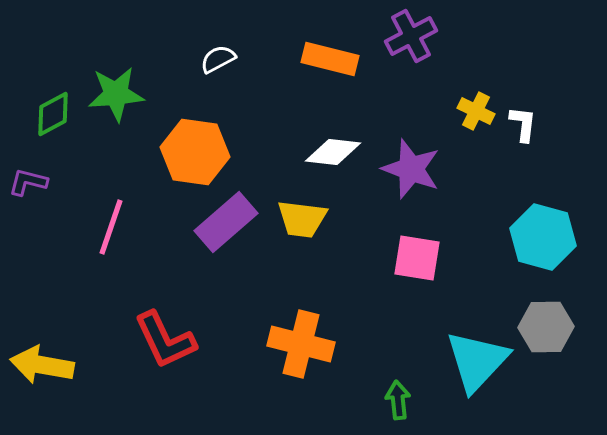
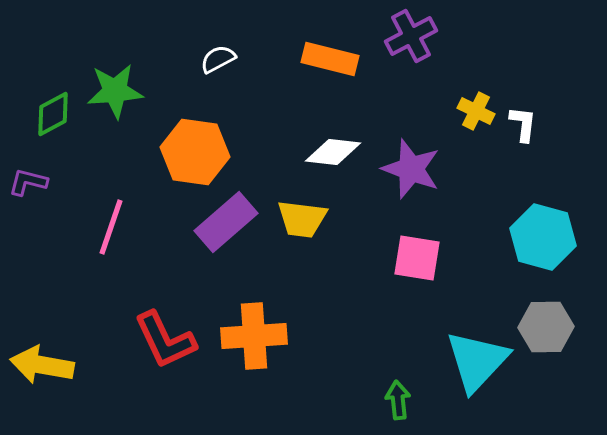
green star: moved 1 px left, 3 px up
orange cross: moved 47 px left, 8 px up; rotated 18 degrees counterclockwise
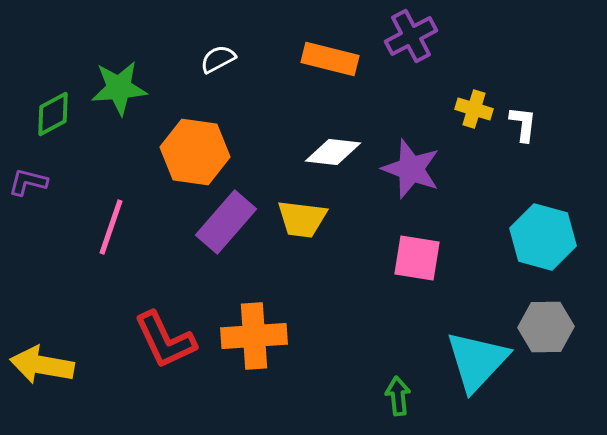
green star: moved 4 px right, 3 px up
yellow cross: moved 2 px left, 2 px up; rotated 9 degrees counterclockwise
purple rectangle: rotated 8 degrees counterclockwise
green arrow: moved 4 px up
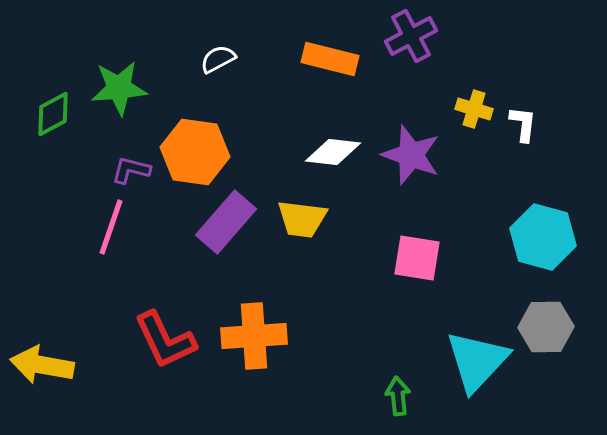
purple star: moved 14 px up
purple L-shape: moved 103 px right, 12 px up
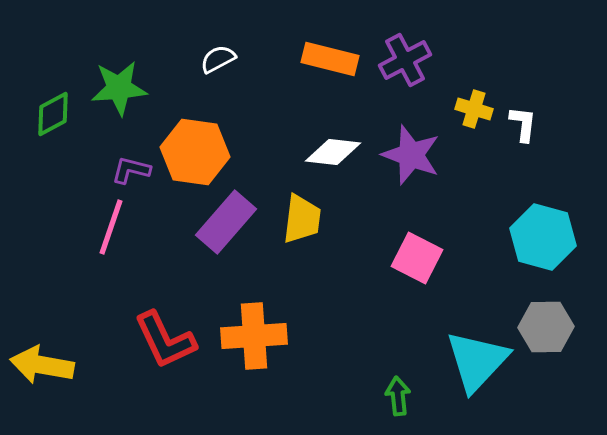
purple cross: moved 6 px left, 24 px down
yellow trapezoid: rotated 90 degrees counterclockwise
pink square: rotated 18 degrees clockwise
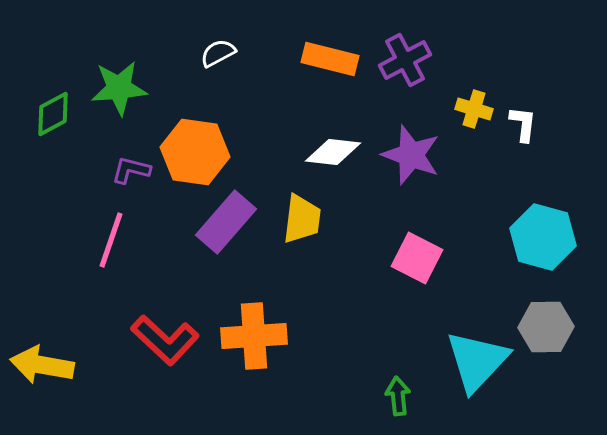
white semicircle: moved 6 px up
pink line: moved 13 px down
red L-shape: rotated 22 degrees counterclockwise
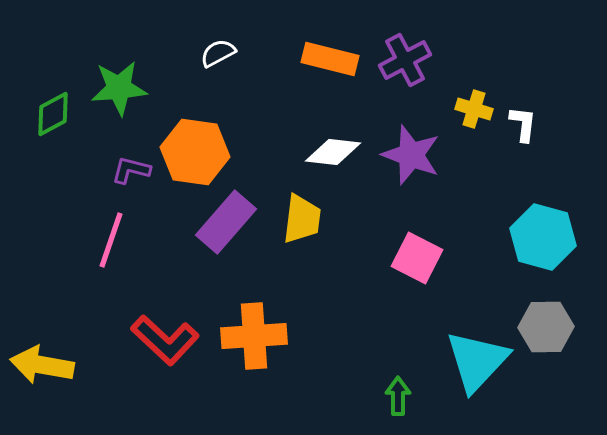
green arrow: rotated 6 degrees clockwise
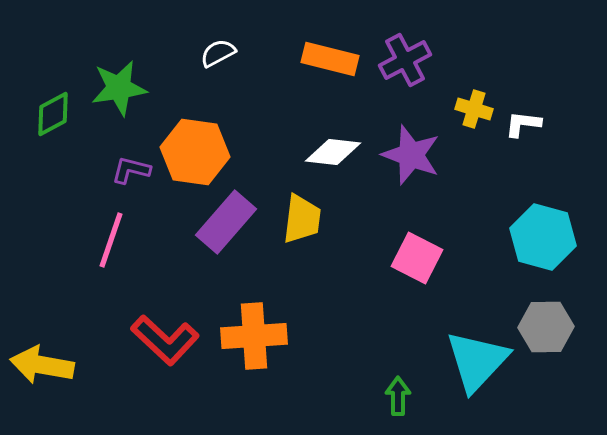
green star: rotated 4 degrees counterclockwise
white L-shape: rotated 90 degrees counterclockwise
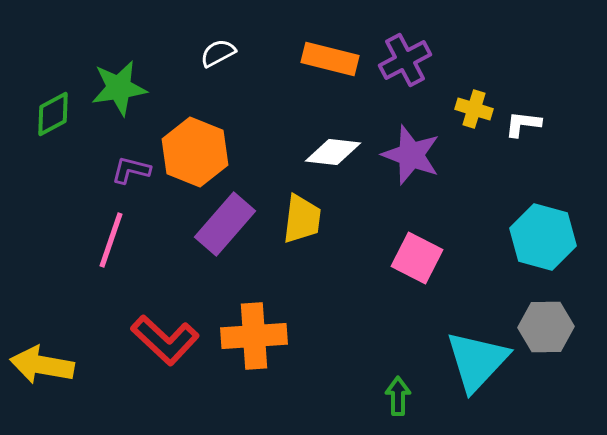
orange hexagon: rotated 14 degrees clockwise
purple rectangle: moved 1 px left, 2 px down
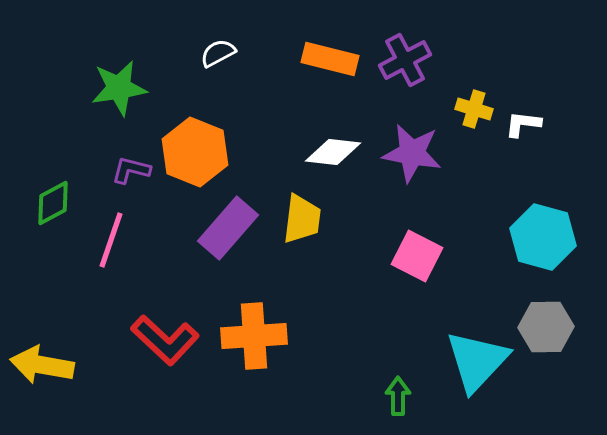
green diamond: moved 89 px down
purple star: moved 1 px right, 2 px up; rotated 10 degrees counterclockwise
purple rectangle: moved 3 px right, 4 px down
pink square: moved 2 px up
